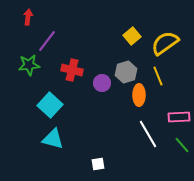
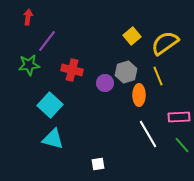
purple circle: moved 3 px right
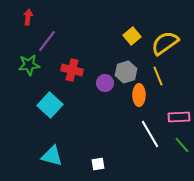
white line: moved 2 px right
cyan triangle: moved 1 px left, 17 px down
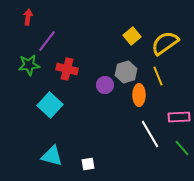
red cross: moved 5 px left, 1 px up
purple circle: moved 2 px down
green line: moved 3 px down
white square: moved 10 px left
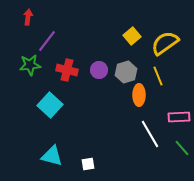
green star: moved 1 px right
red cross: moved 1 px down
purple circle: moved 6 px left, 15 px up
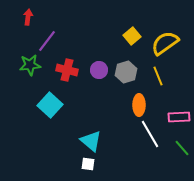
orange ellipse: moved 10 px down
cyan triangle: moved 39 px right, 15 px up; rotated 25 degrees clockwise
white square: rotated 16 degrees clockwise
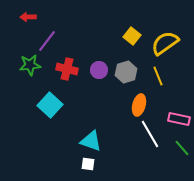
red arrow: rotated 98 degrees counterclockwise
yellow square: rotated 12 degrees counterclockwise
red cross: moved 1 px up
orange ellipse: rotated 15 degrees clockwise
pink rectangle: moved 2 px down; rotated 15 degrees clockwise
cyan triangle: rotated 20 degrees counterclockwise
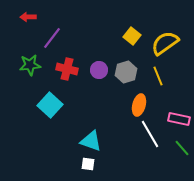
purple line: moved 5 px right, 3 px up
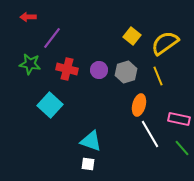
green star: moved 1 px up; rotated 15 degrees clockwise
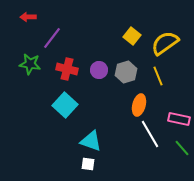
cyan square: moved 15 px right
